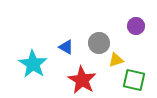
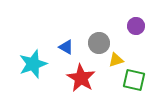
cyan star: rotated 20 degrees clockwise
red star: moved 1 px left, 2 px up
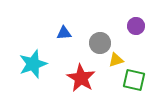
gray circle: moved 1 px right
blue triangle: moved 2 px left, 14 px up; rotated 35 degrees counterclockwise
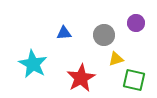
purple circle: moved 3 px up
gray circle: moved 4 px right, 8 px up
yellow triangle: moved 1 px up
cyan star: rotated 24 degrees counterclockwise
red star: rotated 12 degrees clockwise
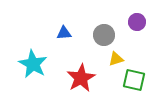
purple circle: moved 1 px right, 1 px up
